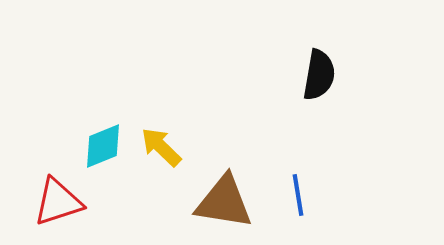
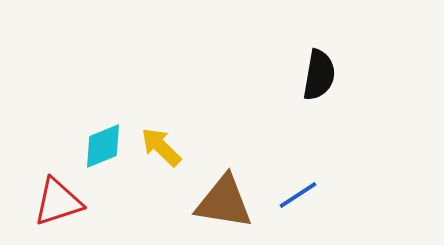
blue line: rotated 66 degrees clockwise
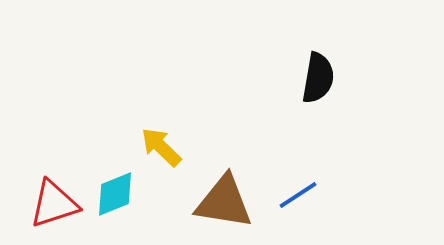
black semicircle: moved 1 px left, 3 px down
cyan diamond: moved 12 px right, 48 px down
red triangle: moved 4 px left, 2 px down
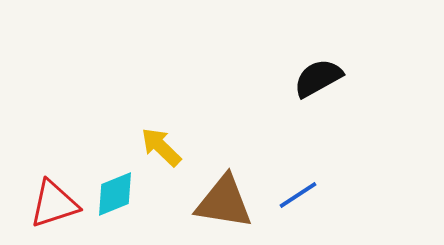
black semicircle: rotated 129 degrees counterclockwise
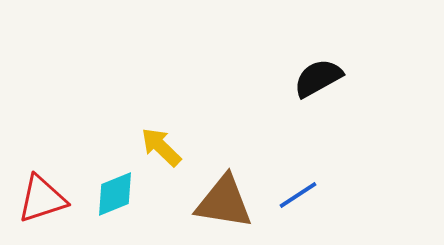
red triangle: moved 12 px left, 5 px up
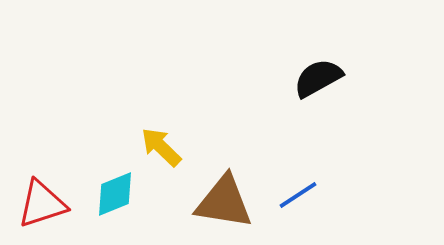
red triangle: moved 5 px down
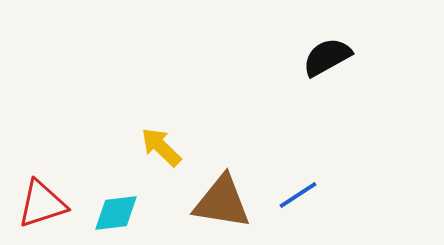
black semicircle: moved 9 px right, 21 px up
cyan diamond: moved 1 px right, 19 px down; rotated 15 degrees clockwise
brown triangle: moved 2 px left
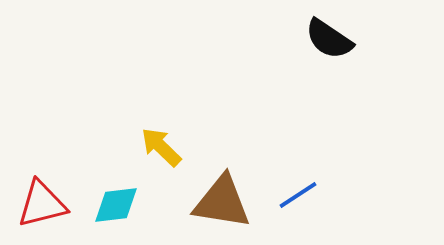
black semicircle: moved 2 px right, 18 px up; rotated 117 degrees counterclockwise
red triangle: rotated 4 degrees clockwise
cyan diamond: moved 8 px up
